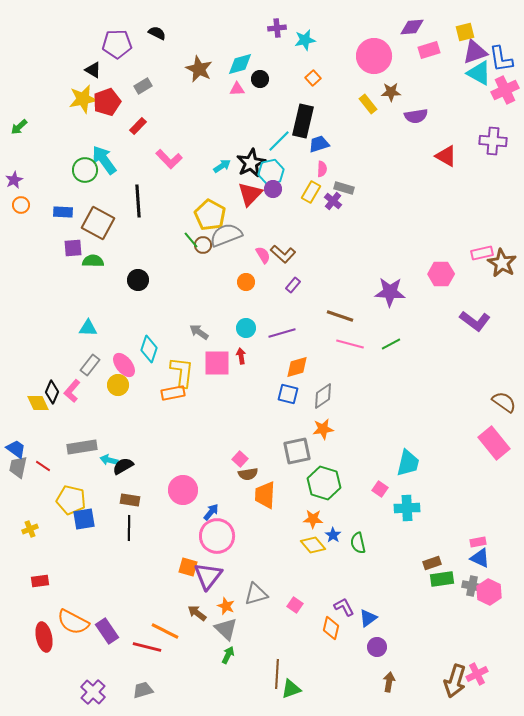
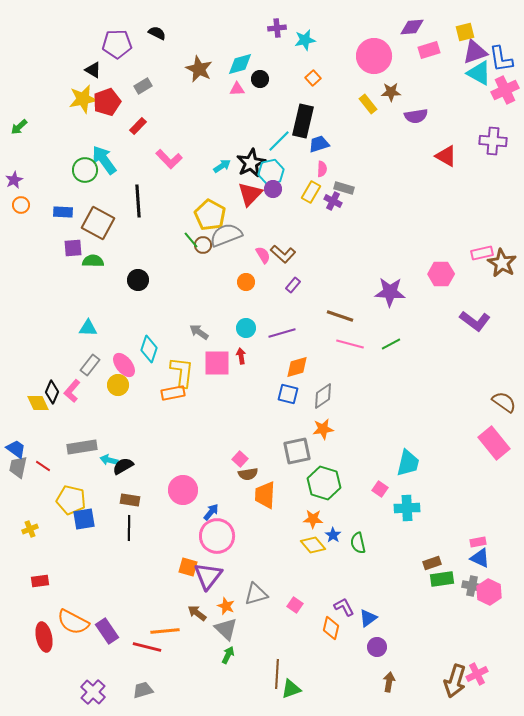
purple cross at (333, 201): rotated 12 degrees counterclockwise
orange line at (165, 631): rotated 32 degrees counterclockwise
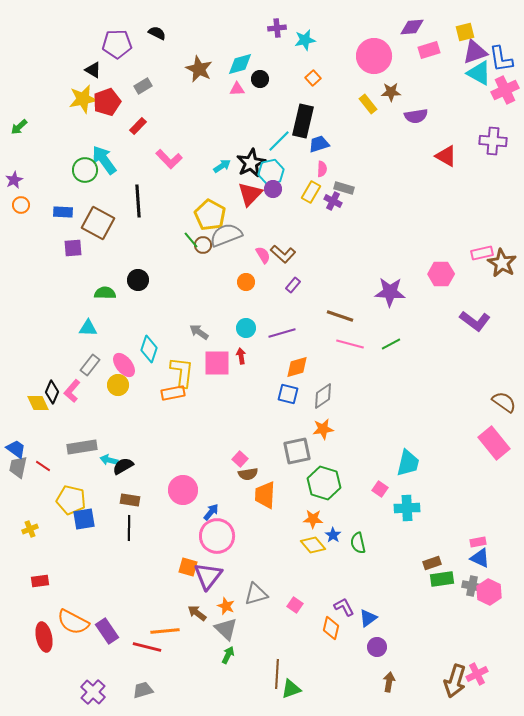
green semicircle at (93, 261): moved 12 px right, 32 px down
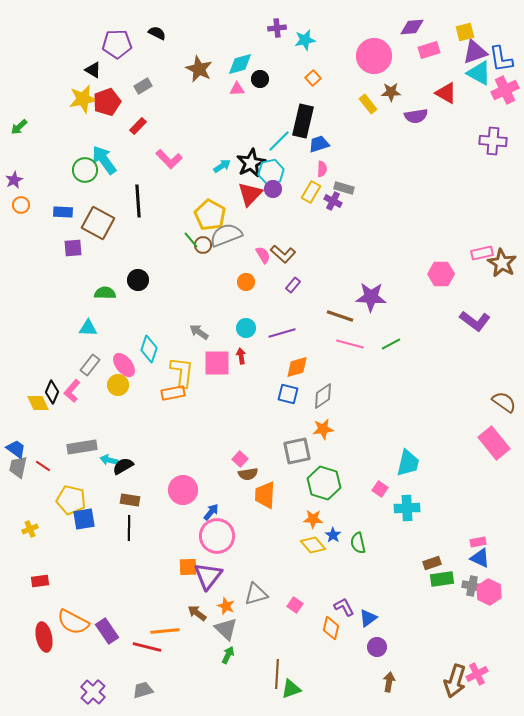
red triangle at (446, 156): moved 63 px up
purple star at (390, 292): moved 19 px left, 5 px down
orange square at (188, 567): rotated 18 degrees counterclockwise
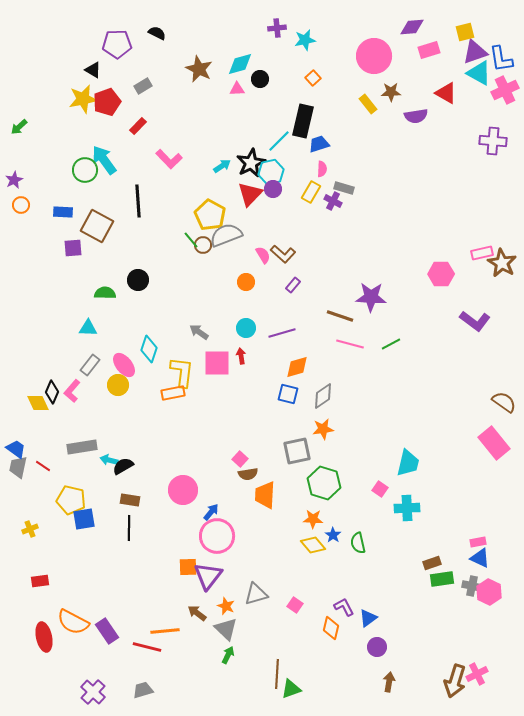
brown square at (98, 223): moved 1 px left, 3 px down
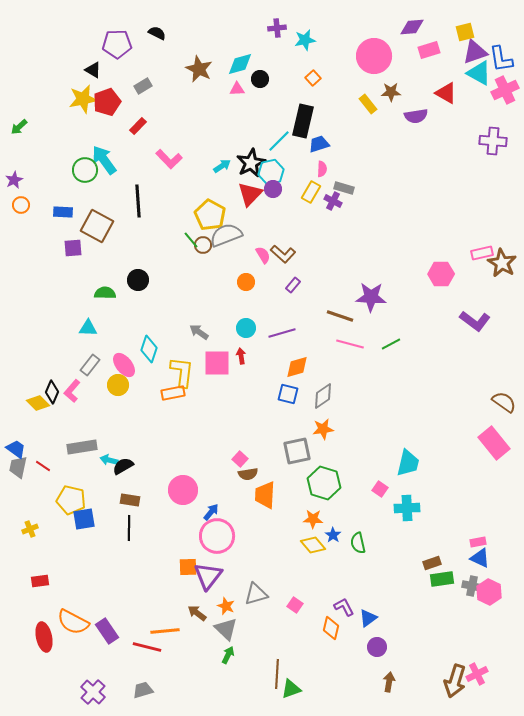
yellow diamond at (38, 403): rotated 20 degrees counterclockwise
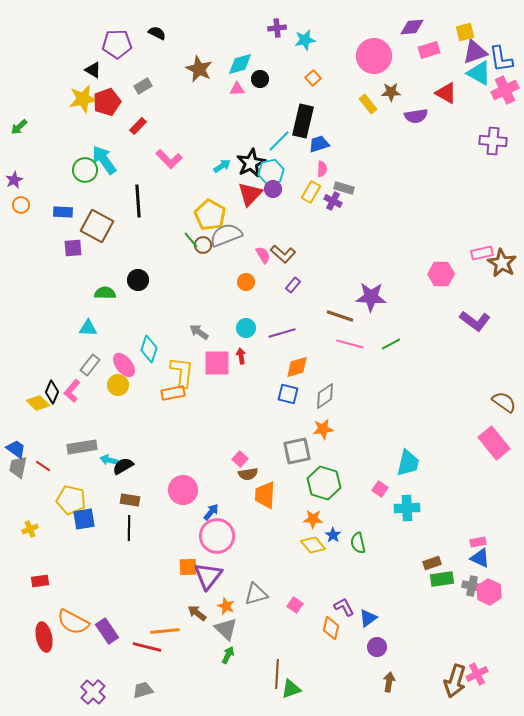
gray diamond at (323, 396): moved 2 px right
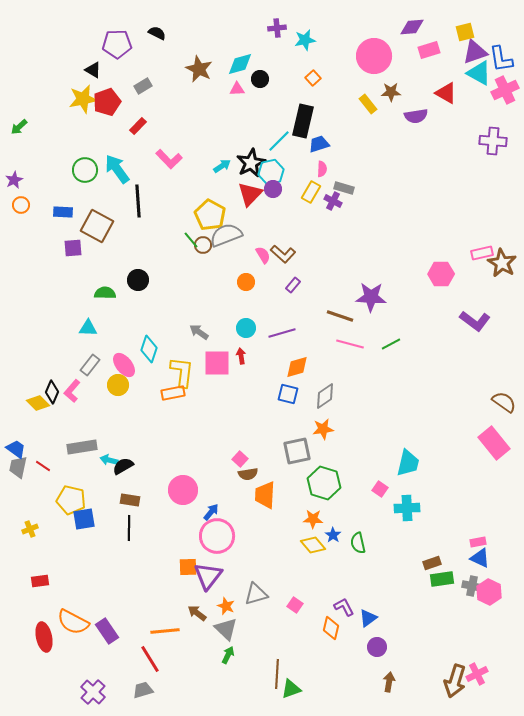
cyan arrow at (104, 160): moved 13 px right, 9 px down
red line at (147, 647): moved 3 px right, 12 px down; rotated 44 degrees clockwise
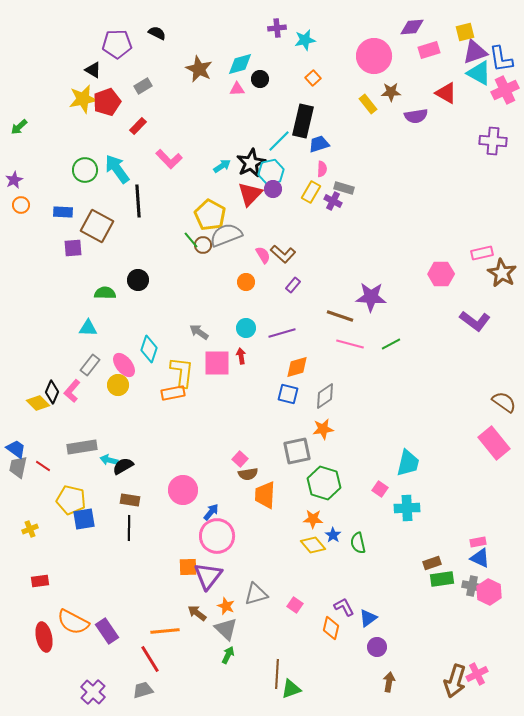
brown star at (502, 263): moved 10 px down
